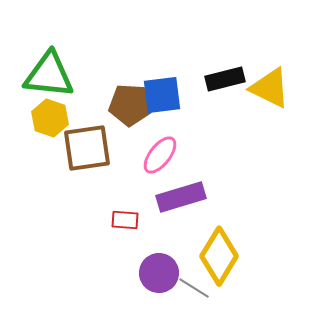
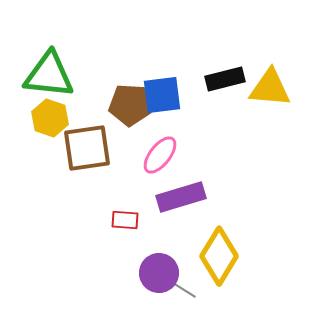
yellow triangle: rotated 21 degrees counterclockwise
gray line: moved 13 px left
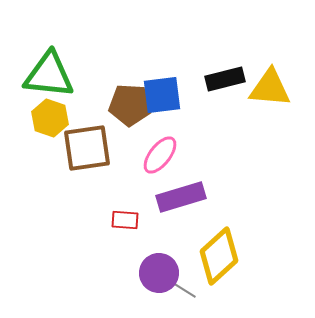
yellow diamond: rotated 16 degrees clockwise
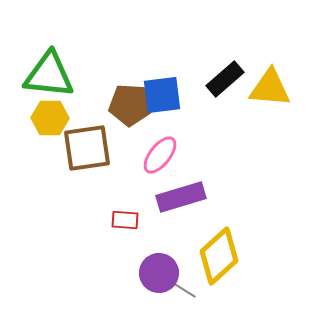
black rectangle: rotated 27 degrees counterclockwise
yellow hexagon: rotated 18 degrees counterclockwise
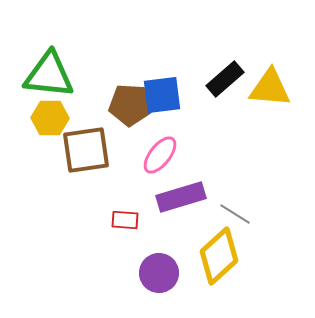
brown square: moved 1 px left, 2 px down
gray line: moved 54 px right, 74 px up
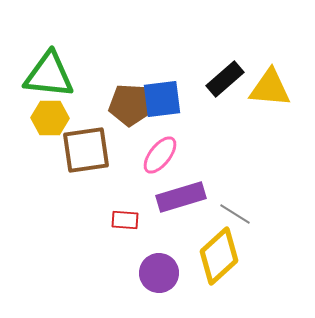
blue square: moved 4 px down
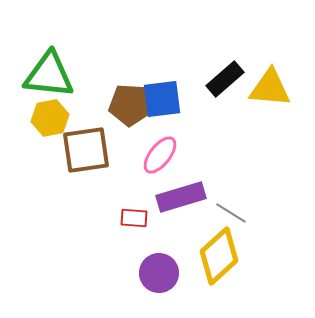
yellow hexagon: rotated 12 degrees counterclockwise
gray line: moved 4 px left, 1 px up
red rectangle: moved 9 px right, 2 px up
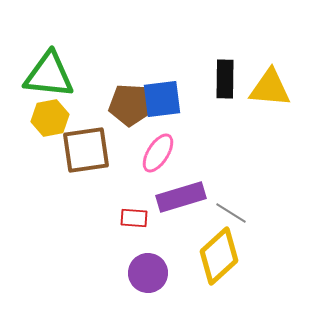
black rectangle: rotated 48 degrees counterclockwise
pink ellipse: moved 2 px left, 2 px up; rotated 6 degrees counterclockwise
purple circle: moved 11 px left
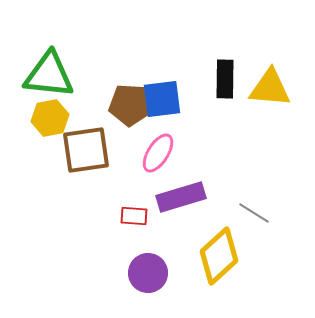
gray line: moved 23 px right
red rectangle: moved 2 px up
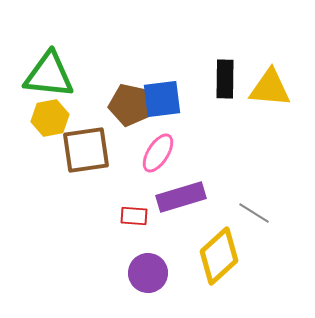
brown pentagon: rotated 9 degrees clockwise
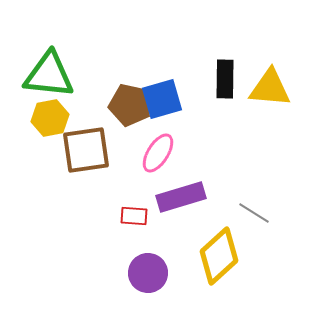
blue square: rotated 9 degrees counterclockwise
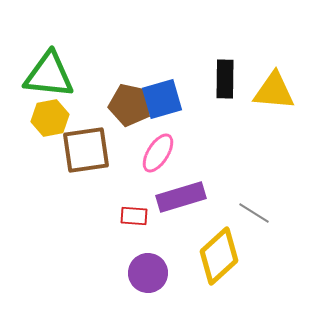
yellow triangle: moved 4 px right, 3 px down
